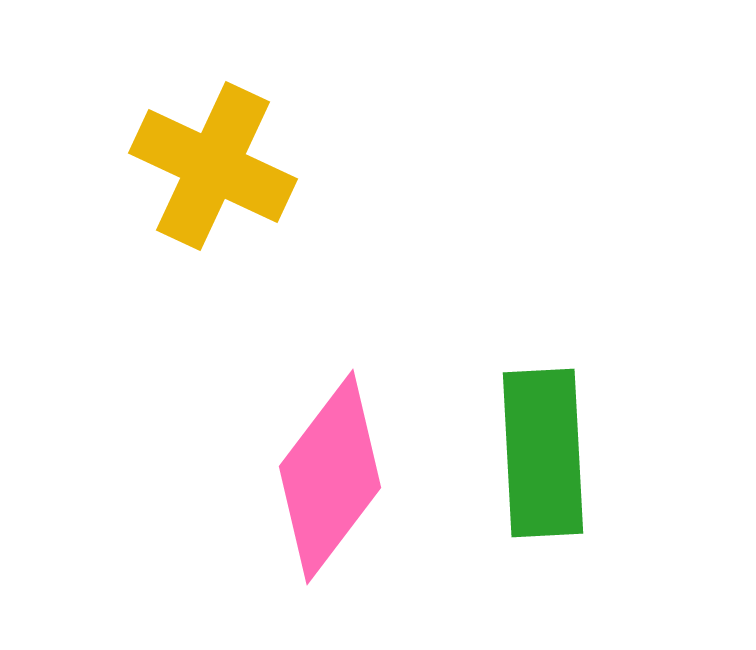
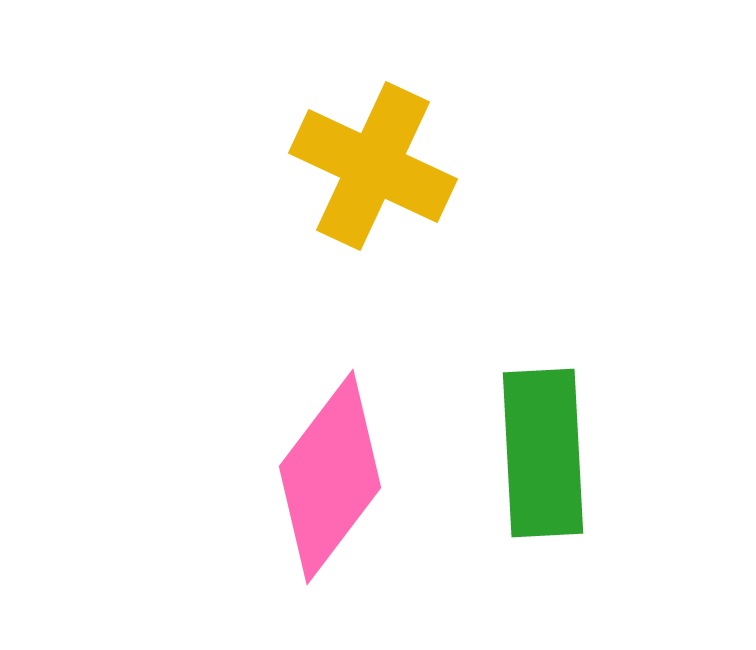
yellow cross: moved 160 px right
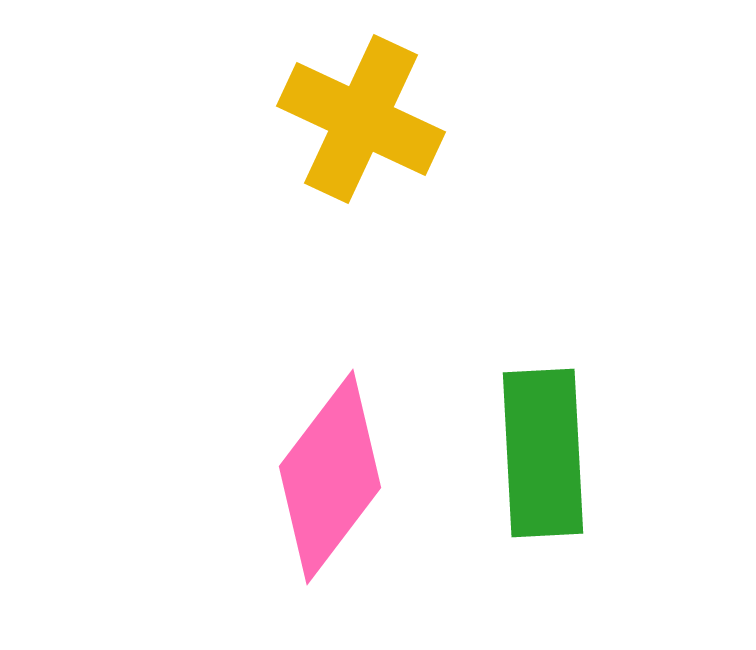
yellow cross: moved 12 px left, 47 px up
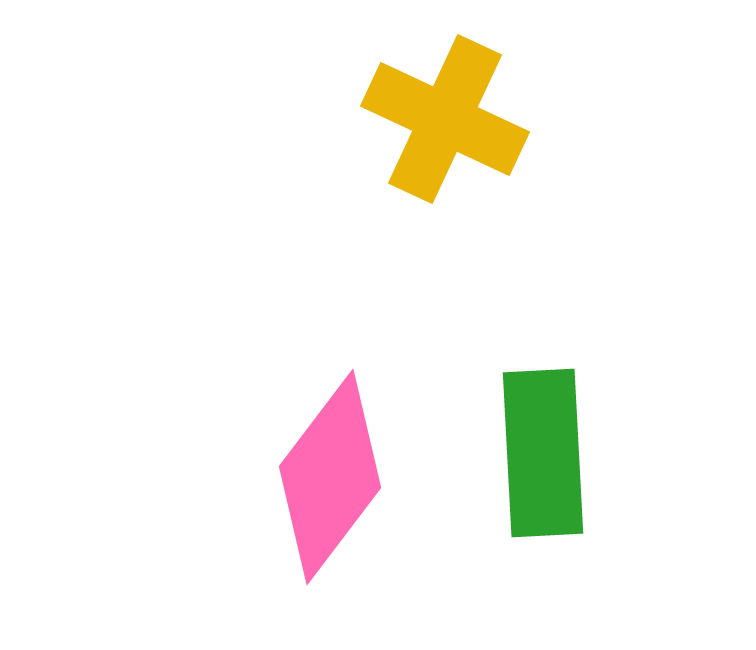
yellow cross: moved 84 px right
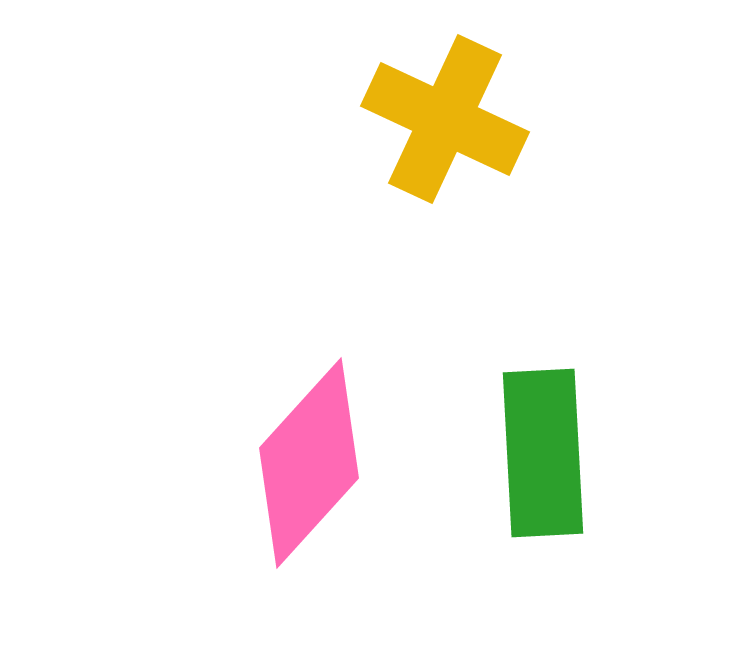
pink diamond: moved 21 px left, 14 px up; rotated 5 degrees clockwise
